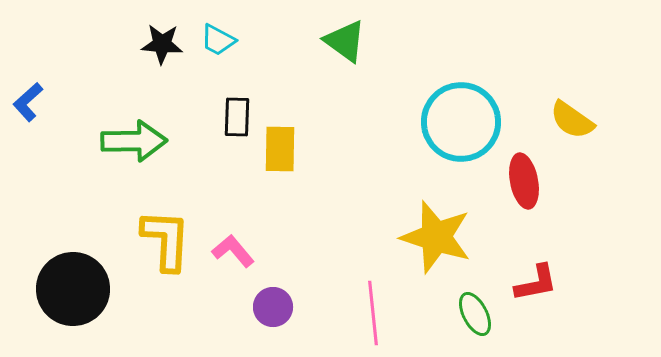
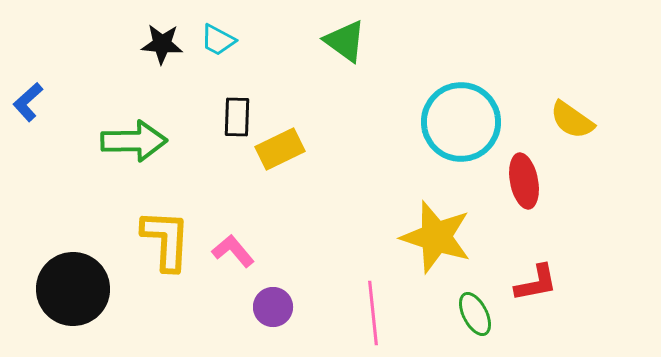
yellow rectangle: rotated 63 degrees clockwise
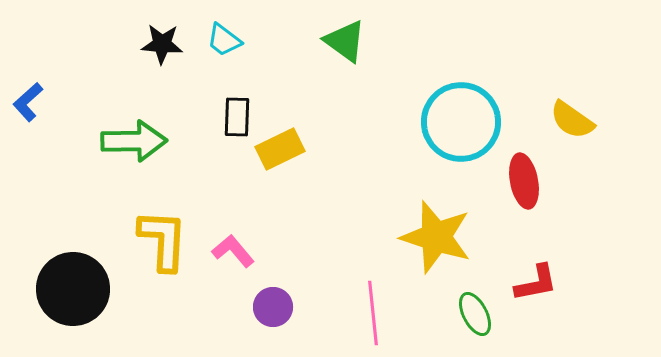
cyan trapezoid: moved 6 px right; rotated 9 degrees clockwise
yellow L-shape: moved 3 px left
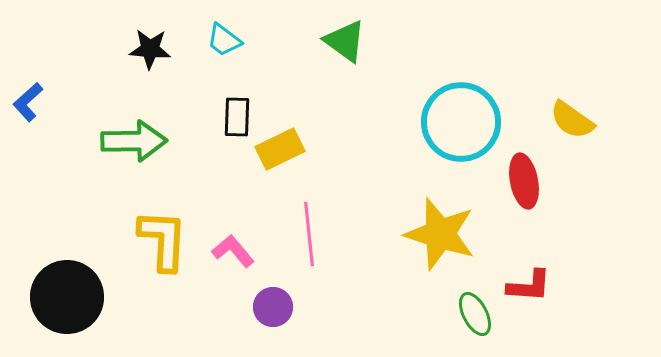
black star: moved 12 px left, 5 px down
yellow star: moved 4 px right, 3 px up
red L-shape: moved 7 px left, 3 px down; rotated 15 degrees clockwise
black circle: moved 6 px left, 8 px down
pink line: moved 64 px left, 79 px up
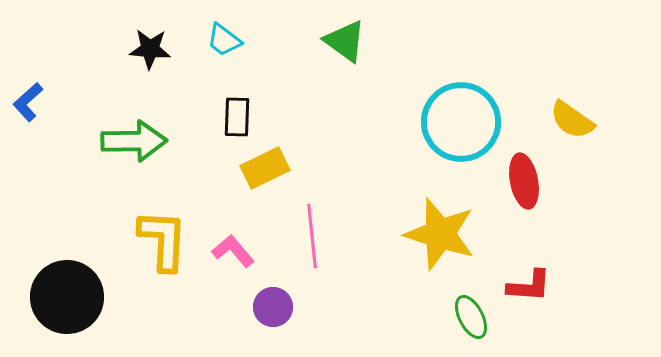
yellow rectangle: moved 15 px left, 19 px down
pink line: moved 3 px right, 2 px down
green ellipse: moved 4 px left, 3 px down
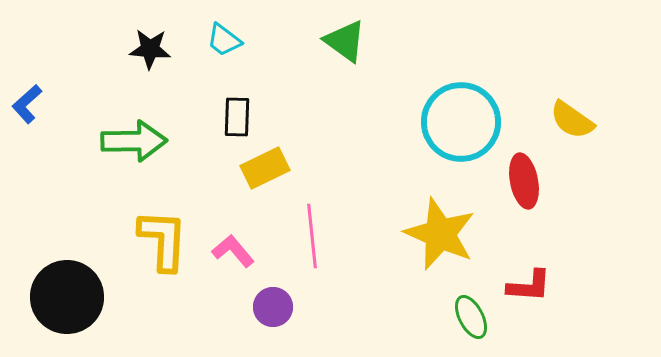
blue L-shape: moved 1 px left, 2 px down
yellow star: rotated 6 degrees clockwise
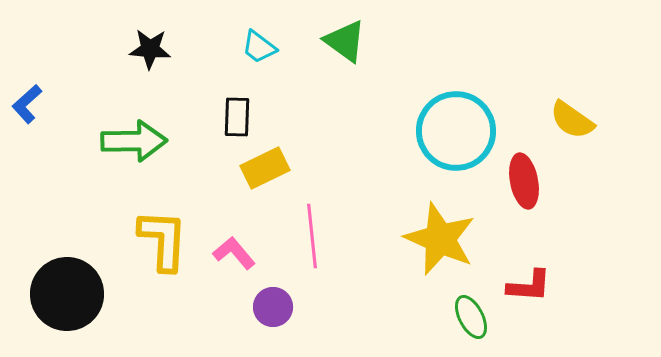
cyan trapezoid: moved 35 px right, 7 px down
cyan circle: moved 5 px left, 9 px down
yellow star: moved 5 px down
pink L-shape: moved 1 px right, 2 px down
black circle: moved 3 px up
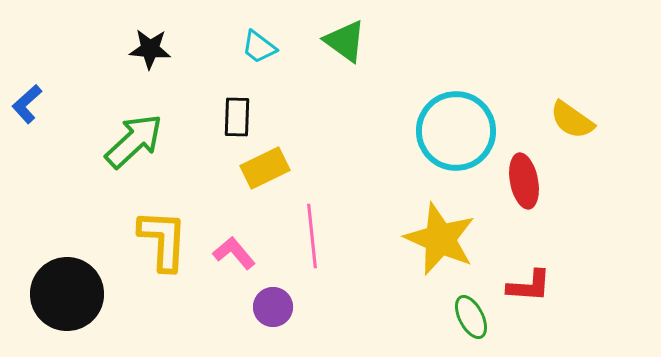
green arrow: rotated 42 degrees counterclockwise
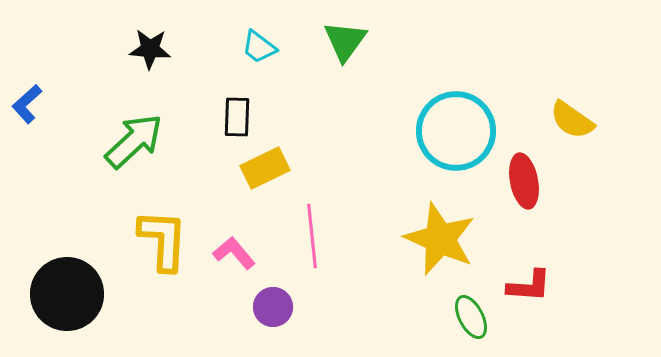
green triangle: rotated 30 degrees clockwise
